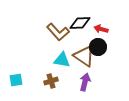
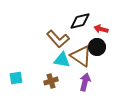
black diamond: moved 2 px up; rotated 10 degrees counterclockwise
brown L-shape: moved 7 px down
black circle: moved 1 px left
brown triangle: moved 3 px left
cyan square: moved 2 px up
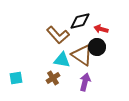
brown L-shape: moved 4 px up
brown triangle: moved 1 px right, 1 px up
brown cross: moved 2 px right, 3 px up; rotated 16 degrees counterclockwise
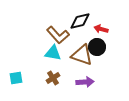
brown triangle: rotated 15 degrees counterclockwise
cyan triangle: moved 9 px left, 7 px up
purple arrow: rotated 72 degrees clockwise
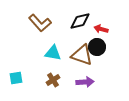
brown L-shape: moved 18 px left, 12 px up
brown cross: moved 2 px down
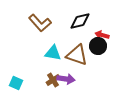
red arrow: moved 1 px right, 6 px down
black circle: moved 1 px right, 1 px up
brown triangle: moved 5 px left
cyan square: moved 5 px down; rotated 32 degrees clockwise
purple arrow: moved 19 px left, 3 px up; rotated 12 degrees clockwise
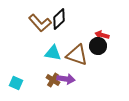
black diamond: moved 21 px left, 2 px up; rotated 30 degrees counterclockwise
brown cross: rotated 24 degrees counterclockwise
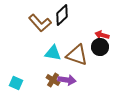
black diamond: moved 3 px right, 4 px up
black circle: moved 2 px right, 1 px down
purple arrow: moved 1 px right, 1 px down
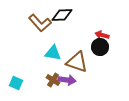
black diamond: rotated 40 degrees clockwise
brown triangle: moved 7 px down
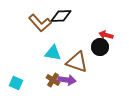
black diamond: moved 1 px left, 1 px down
red arrow: moved 4 px right
